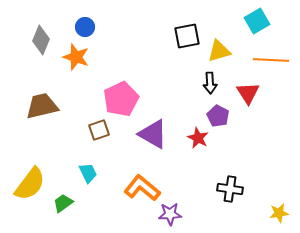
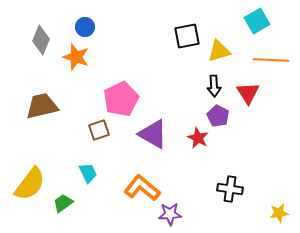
black arrow: moved 4 px right, 3 px down
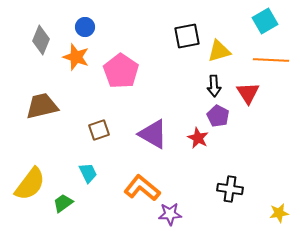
cyan square: moved 8 px right
pink pentagon: moved 28 px up; rotated 12 degrees counterclockwise
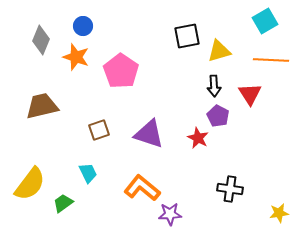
blue circle: moved 2 px left, 1 px up
red triangle: moved 2 px right, 1 px down
purple triangle: moved 4 px left; rotated 12 degrees counterclockwise
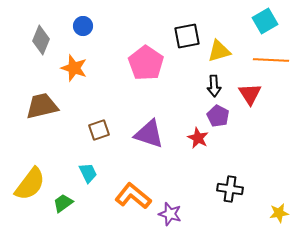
orange star: moved 2 px left, 11 px down
pink pentagon: moved 25 px right, 8 px up
orange L-shape: moved 9 px left, 8 px down
purple star: rotated 20 degrees clockwise
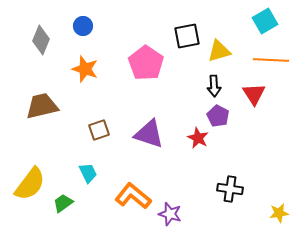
orange star: moved 11 px right, 1 px down
red triangle: moved 4 px right
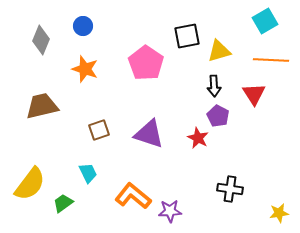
purple star: moved 3 px up; rotated 20 degrees counterclockwise
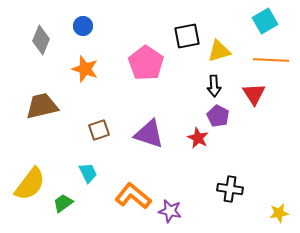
purple star: rotated 15 degrees clockwise
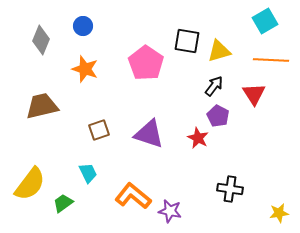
black square: moved 5 px down; rotated 20 degrees clockwise
black arrow: rotated 140 degrees counterclockwise
